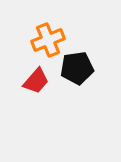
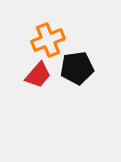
red trapezoid: moved 2 px right, 6 px up
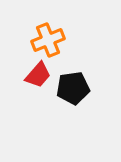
black pentagon: moved 4 px left, 20 px down
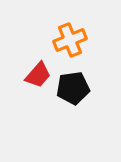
orange cross: moved 22 px right
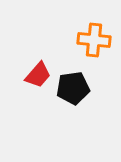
orange cross: moved 24 px right; rotated 28 degrees clockwise
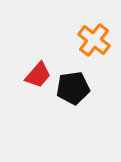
orange cross: rotated 32 degrees clockwise
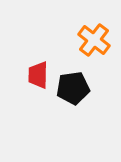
red trapezoid: rotated 140 degrees clockwise
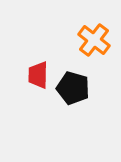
black pentagon: rotated 24 degrees clockwise
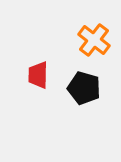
black pentagon: moved 11 px right
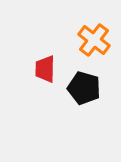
red trapezoid: moved 7 px right, 6 px up
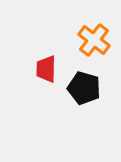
red trapezoid: moved 1 px right
